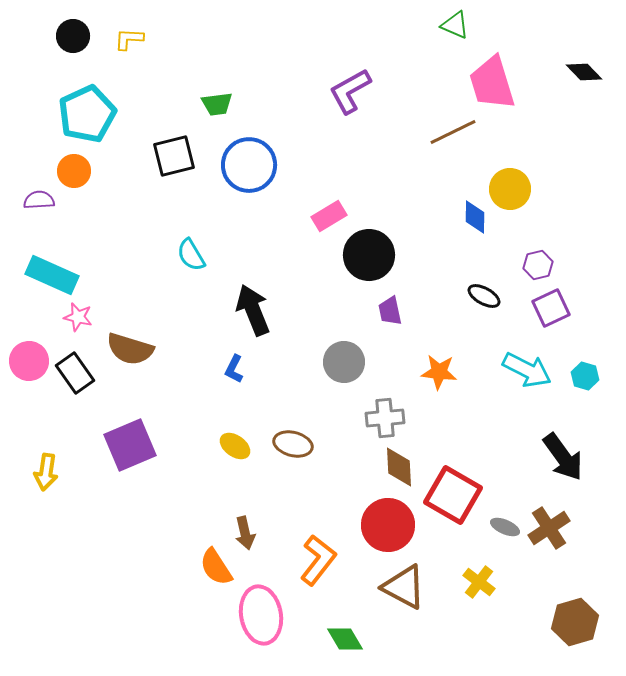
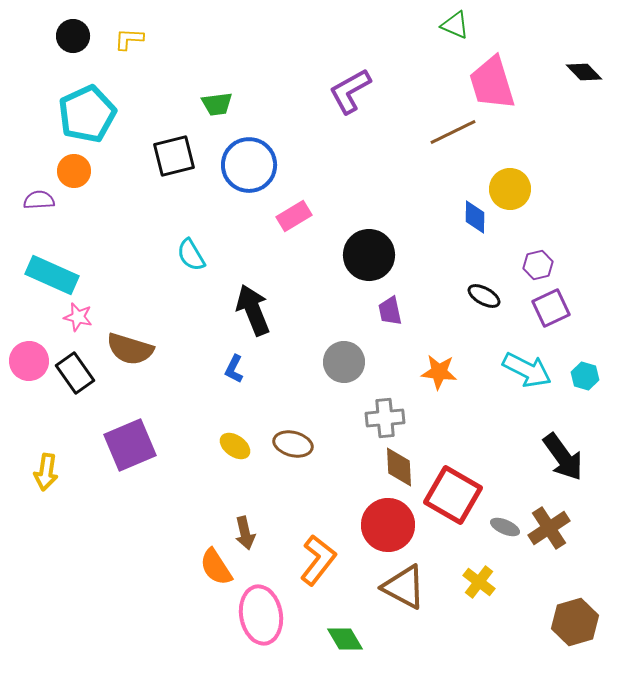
pink rectangle at (329, 216): moved 35 px left
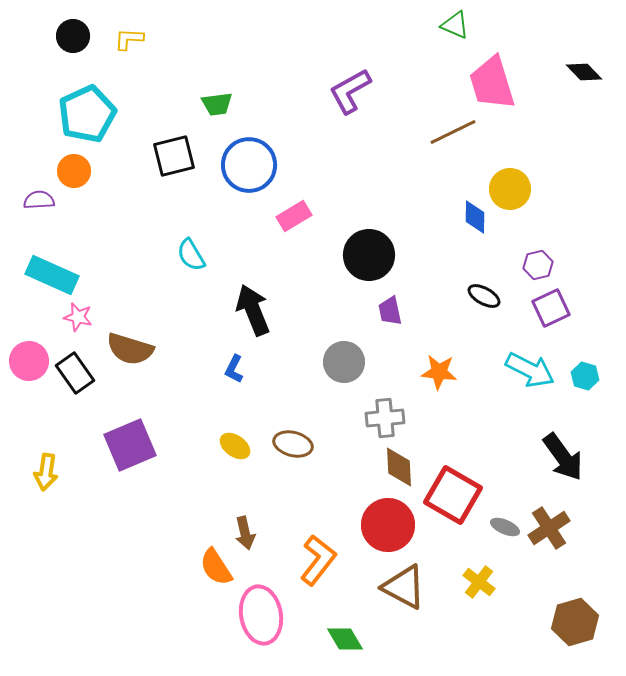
cyan arrow at (527, 370): moved 3 px right
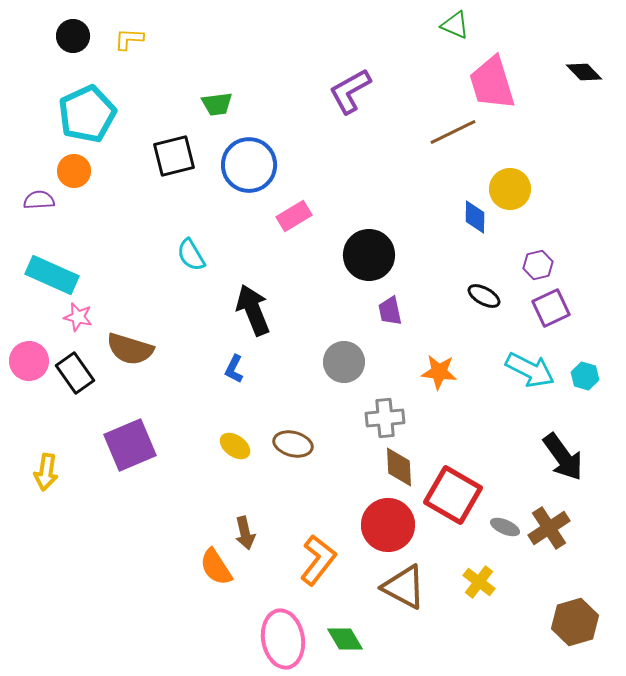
pink ellipse at (261, 615): moved 22 px right, 24 px down
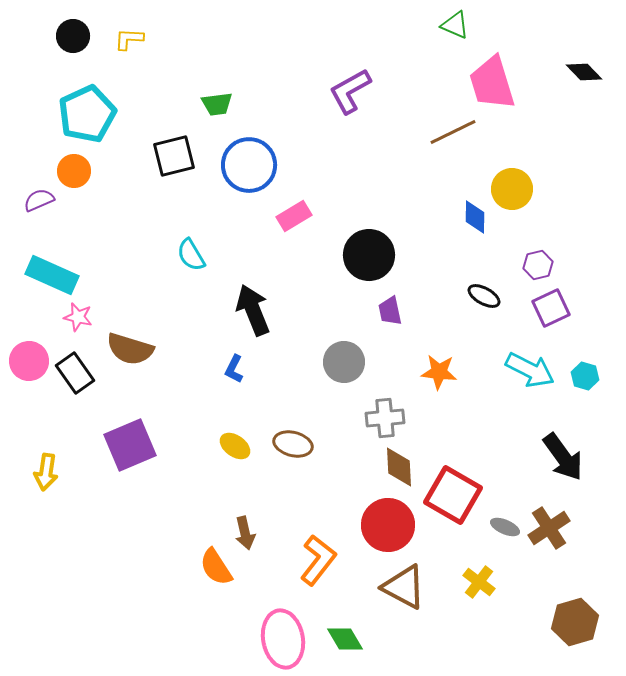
yellow circle at (510, 189): moved 2 px right
purple semicircle at (39, 200): rotated 20 degrees counterclockwise
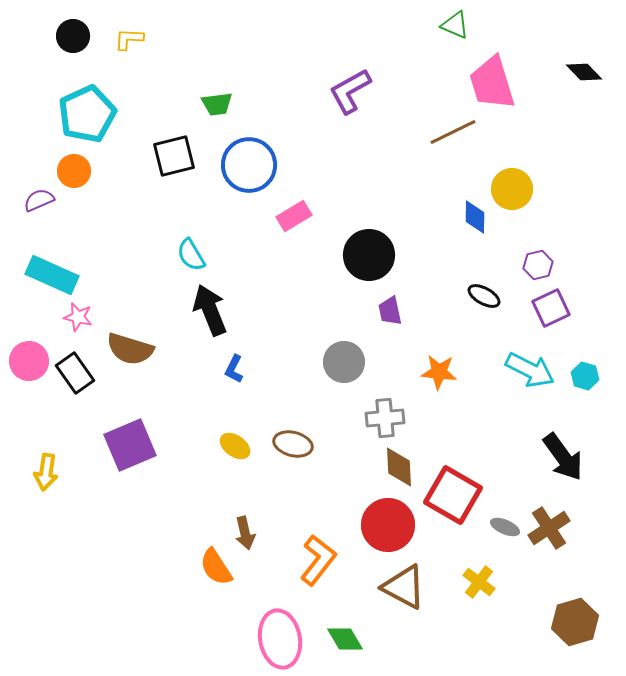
black arrow at (253, 310): moved 43 px left
pink ellipse at (283, 639): moved 3 px left
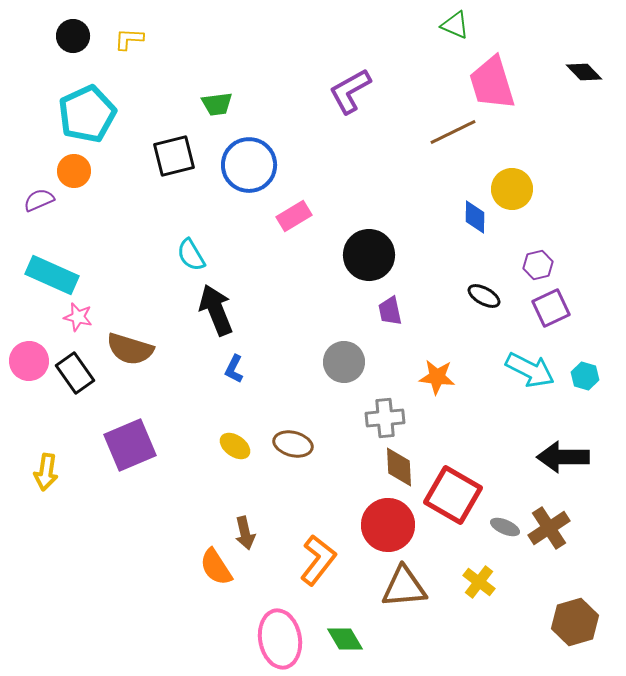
black arrow at (210, 310): moved 6 px right
orange star at (439, 372): moved 2 px left, 5 px down
black arrow at (563, 457): rotated 126 degrees clockwise
brown triangle at (404, 587): rotated 33 degrees counterclockwise
